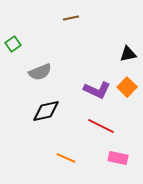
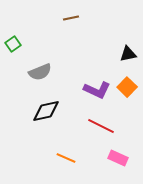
pink rectangle: rotated 12 degrees clockwise
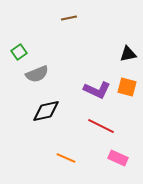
brown line: moved 2 px left
green square: moved 6 px right, 8 px down
gray semicircle: moved 3 px left, 2 px down
orange square: rotated 30 degrees counterclockwise
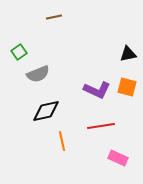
brown line: moved 15 px left, 1 px up
gray semicircle: moved 1 px right
red line: rotated 36 degrees counterclockwise
orange line: moved 4 px left, 17 px up; rotated 54 degrees clockwise
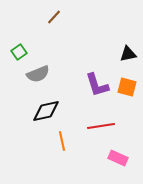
brown line: rotated 35 degrees counterclockwise
purple L-shape: moved 5 px up; rotated 48 degrees clockwise
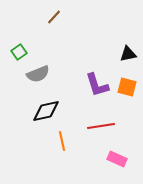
pink rectangle: moved 1 px left, 1 px down
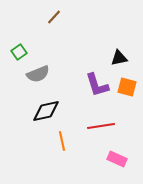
black triangle: moved 9 px left, 4 px down
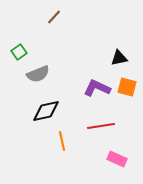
purple L-shape: moved 3 px down; rotated 132 degrees clockwise
